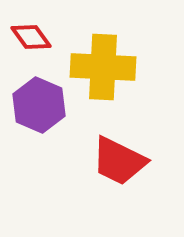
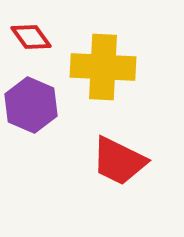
purple hexagon: moved 8 px left
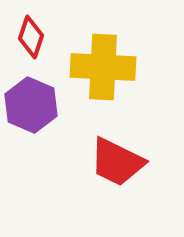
red diamond: rotated 54 degrees clockwise
red trapezoid: moved 2 px left, 1 px down
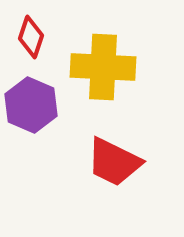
red trapezoid: moved 3 px left
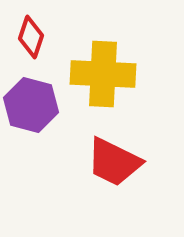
yellow cross: moved 7 px down
purple hexagon: rotated 8 degrees counterclockwise
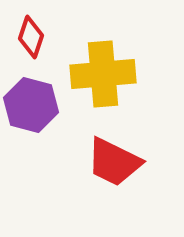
yellow cross: rotated 8 degrees counterclockwise
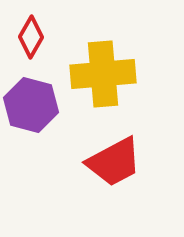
red diamond: rotated 12 degrees clockwise
red trapezoid: rotated 54 degrees counterclockwise
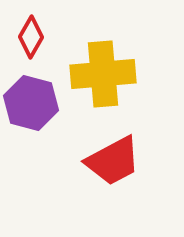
purple hexagon: moved 2 px up
red trapezoid: moved 1 px left, 1 px up
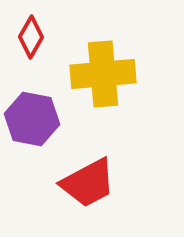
purple hexagon: moved 1 px right, 16 px down; rotated 4 degrees counterclockwise
red trapezoid: moved 25 px left, 22 px down
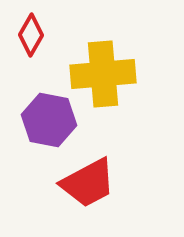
red diamond: moved 2 px up
purple hexagon: moved 17 px right, 1 px down
